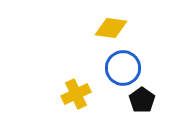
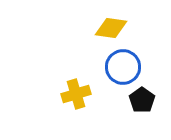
blue circle: moved 1 px up
yellow cross: rotated 8 degrees clockwise
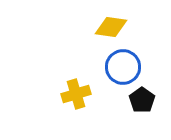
yellow diamond: moved 1 px up
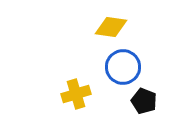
black pentagon: moved 2 px right, 1 px down; rotated 15 degrees counterclockwise
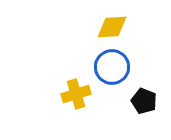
yellow diamond: moved 1 px right; rotated 12 degrees counterclockwise
blue circle: moved 11 px left
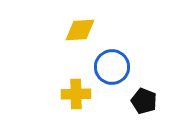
yellow diamond: moved 32 px left, 3 px down
yellow cross: rotated 16 degrees clockwise
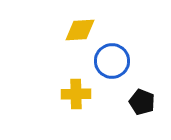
blue circle: moved 6 px up
black pentagon: moved 2 px left, 1 px down
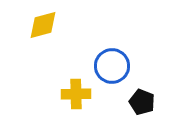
yellow diamond: moved 37 px left, 5 px up; rotated 12 degrees counterclockwise
blue circle: moved 5 px down
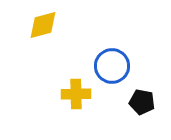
black pentagon: rotated 10 degrees counterclockwise
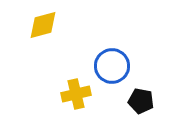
yellow cross: rotated 12 degrees counterclockwise
black pentagon: moved 1 px left, 1 px up
